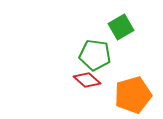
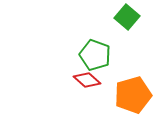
green square: moved 6 px right, 10 px up; rotated 20 degrees counterclockwise
green pentagon: rotated 12 degrees clockwise
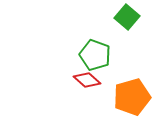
orange pentagon: moved 1 px left, 2 px down
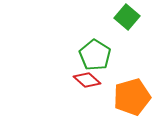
green pentagon: rotated 12 degrees clockwise
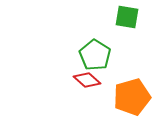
green square: rotated 30 degrees counterclockwise
